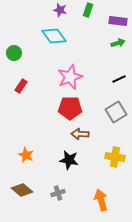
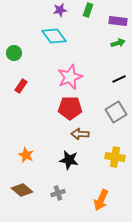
purple star: rotated 24 degrees counterclockwise
orange arrow: rotated 140 degrees counterclockwise
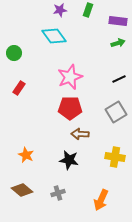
red rectangle: moved 2 px left, 2 px down
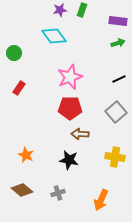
green rectangle: moved 6 px left
gray square: rotated 10 degrees counterclockwise
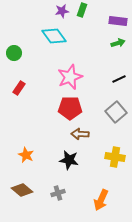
purple star: moved 2 px right, 1 px down
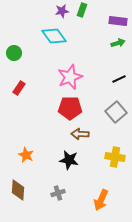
brown diamond: moved 4 px left; rotated 55 degrees clockwise
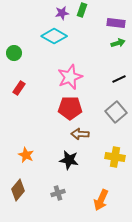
purple star: moved 2 px down
purple rectangle: moved 2 px left, 2 px down
cyan diamond: rotated 25 degrees counterclockwise
brown diamond: rotated 35 degrees clockwise
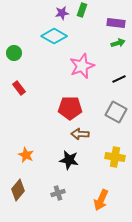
pink star: moved 12 px right, 11 px up
red rectangle: rotated 72 degrees counterclockwise
gray square: rotated 20 degrees counterclockwise
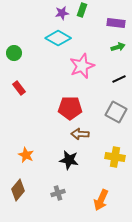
cyan diamond: moved 4 px right, 2 px down
green arrow: moved 4 px down
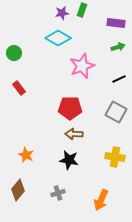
brown arrow: moved 6 px left
